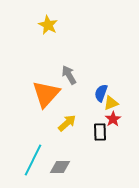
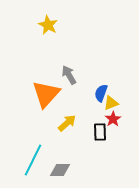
gray diamond: moved 3 px down
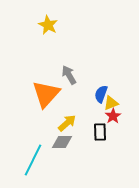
blue semicircle: moved 1 px down
red star: moved 3 px up
gray diamond: moved 2 px right, 28 px up
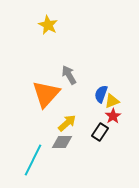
yellow triangle: moved 1 px right, 2 px up
black rectangle: rotated 36 degrees clockwise
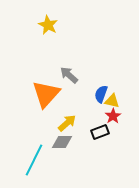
gray arrow: rotated 18 degrees counterclockwise
yellow triangle: rotated 35 degrees clockwise
black rectangle: rotated 36 degrees clockwise
cyan line: moved 1 px right
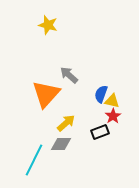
yellow star: rotated 12 degrees counterclockwise
yellow arrow: moved 1 px left
gray diamond: moved 1 px left, 2 px down
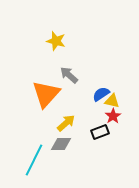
yellow star: moved 8 px right, 16 px down
blue semicircle: rotated 36 degrees clockwise
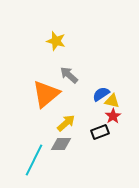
orange triangle: rotated 8 degrees clockwise
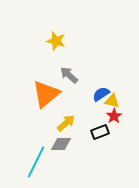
red star: moved 1 px right
cyan line: moved 2 px right, 2 px down
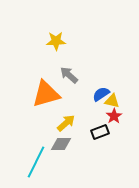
yellow star: rotated 18 degrees counterclockwise
orange triangle: rotated 24 degrees clockwise
